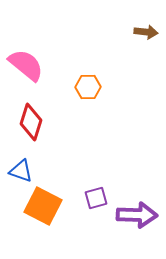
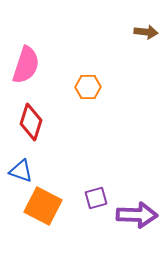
pink semicircle: rotated 69 degrees clockwise
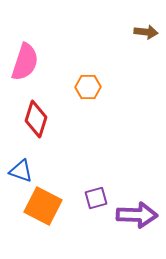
pink semicircle: moved 1 px left, 3 px up
red diamond: moved 5 px right, 3 px up
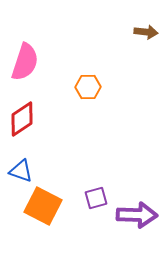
red diamond: moved 14 px left; rotated 39 degrees clockwise
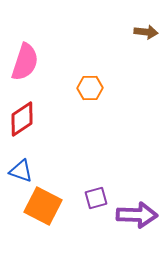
orange hexagon: moved 2 px right, 1 px down
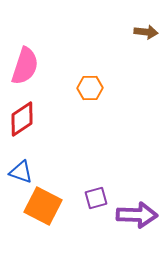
pink semicircle: moved 4 px down
blue triangle: moved 1 px down
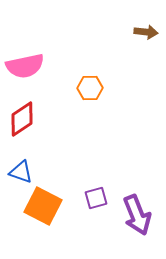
pink semicircle: rotated 60 degrees clockwise
purple arrow: rotated 66 degrees clockwise
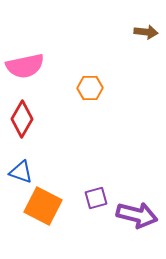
red diamond: rotated 27 degrees counterclockwise
purple arrow: rotated 54 degrees counterclockwise
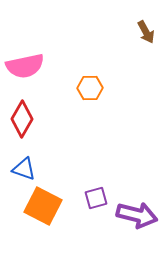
brown arrow: rotated 55 degrees clockwise
blue triangle: moved 3 px right, 3 px up
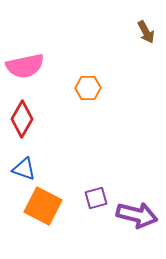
orange hexagon: moved 2 px left
